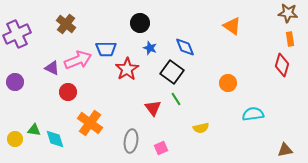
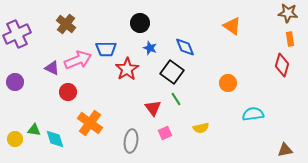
pink square: moved 4 px right, 15 px up
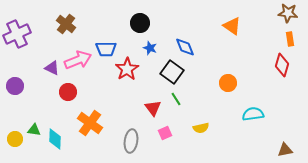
purple circle: moved 4 px down
cyan diamond: rotated 20 degrees clockwise
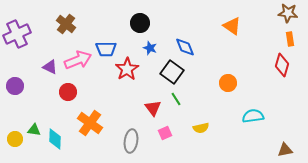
purple triangle: moved 2 px left, 1 px up
cyan semicircle: moved 2 px down
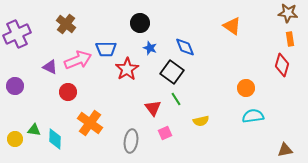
orange circle: moved 18 px right, 5 px down
yellow semicircle: moved 7 px up
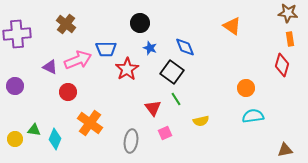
purple cross: rotated 20 degrees clockwise
cyan diamond: rotated 20 degrees clockwise
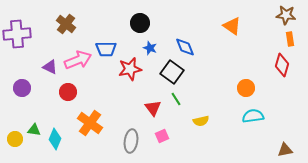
brown star: moved 2 px left, 2 px down
red star: moved 3 px right; rotated 20 degrees clockwise
purple circle: moved 7 px right, 2 px down
pink square: moved 3 px left, 3 px down
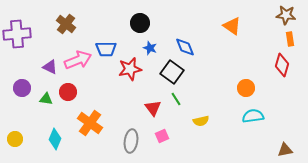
green triangle: moved 12 px right, 31 px up
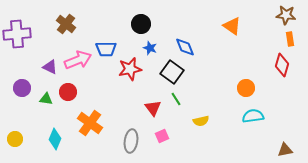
black circle: moved 1 px right, 1 px down
